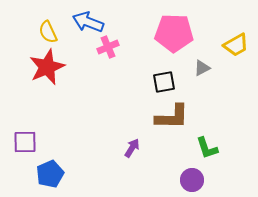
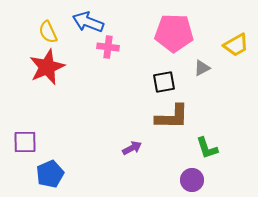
pink cross: rotated 30 degrees clockwise
purple arrow: rotated 30 degrees clockwise
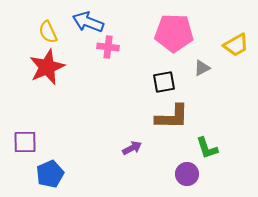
purple circle: moved 5 px left, 6 px up
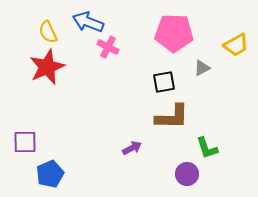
pink cross: rotated 20 degrees clockwise
